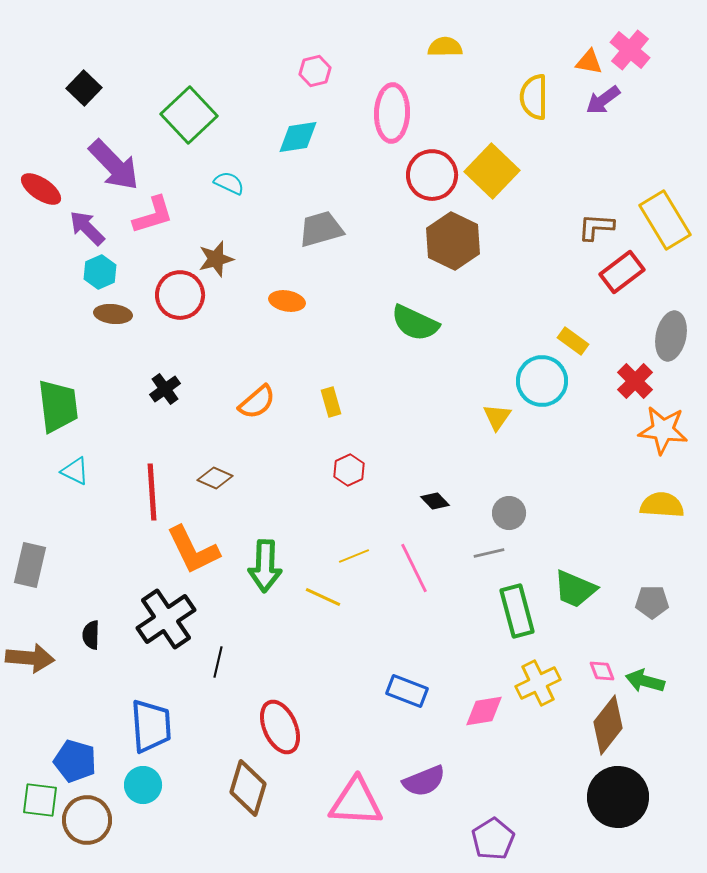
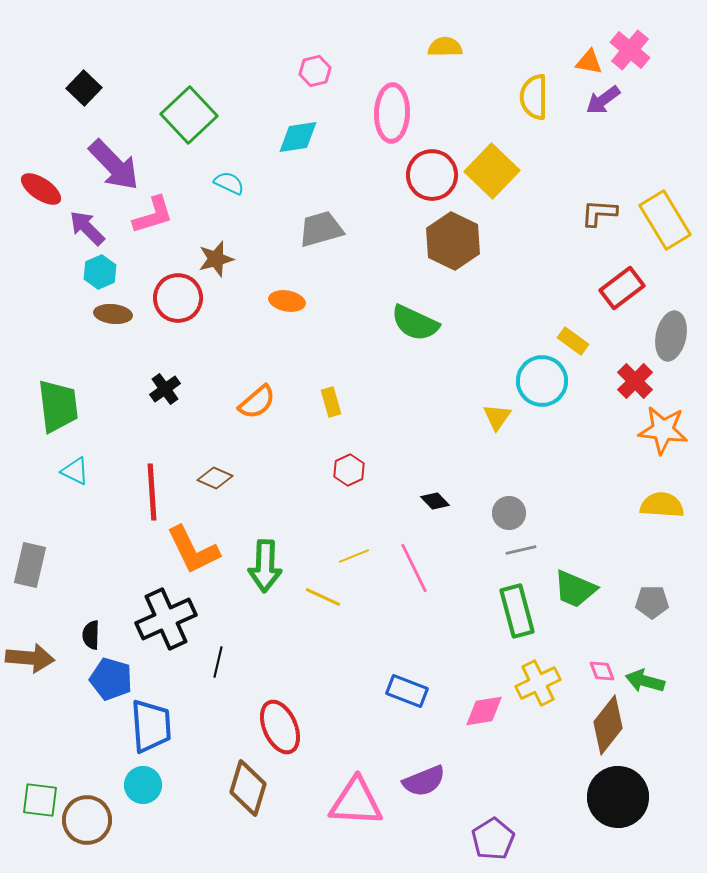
brown L-shape at (596, 227): moved 3 px right, 14 px up
red rectangle at (622, 272): moved 16 px down
red circle at (180, 295): moved 2 px left, 3 px down
gray line at (489, 553): moved 32 px right, 3 px up
black cross at (166, 619): rotated 10 degrees clockwise
blue pentagon at (75, 761): moved 36 px right, 82 px up
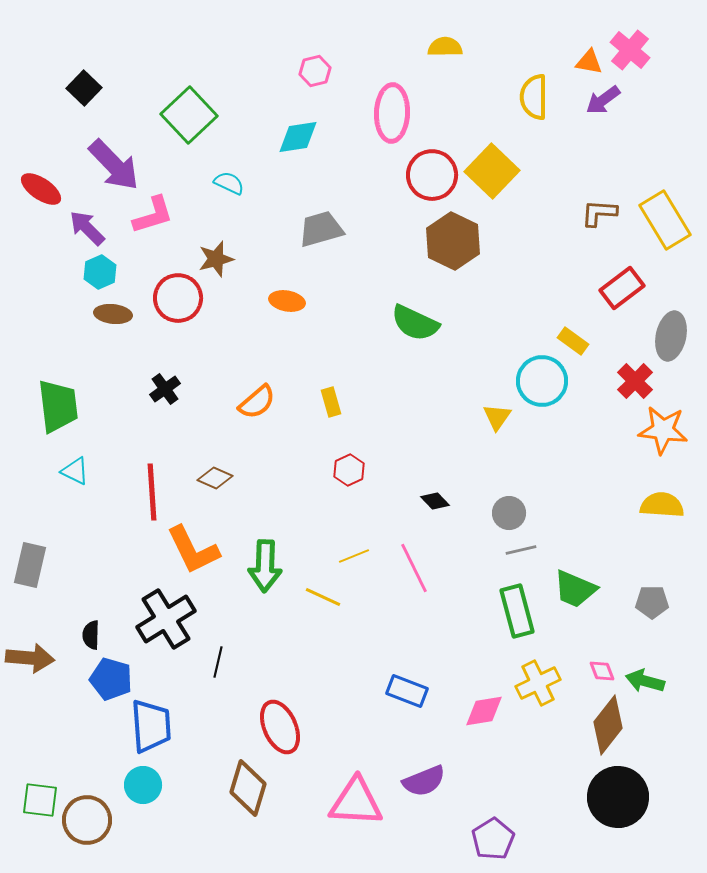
black cross at (166, 619): rotated 8 degrees counterclockwise
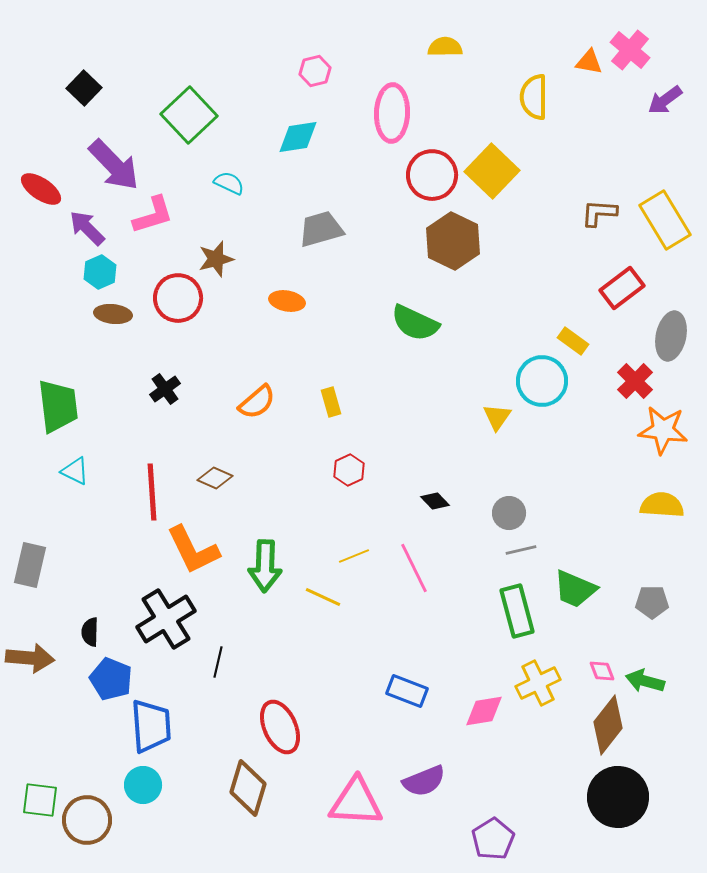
purple arrow at (603, 100): moved 62 px right
black semicircle at (91, 635): moved 1 px left, 3 px up
blue pentagon at (111, 679): rotated 6 degrees clockwise
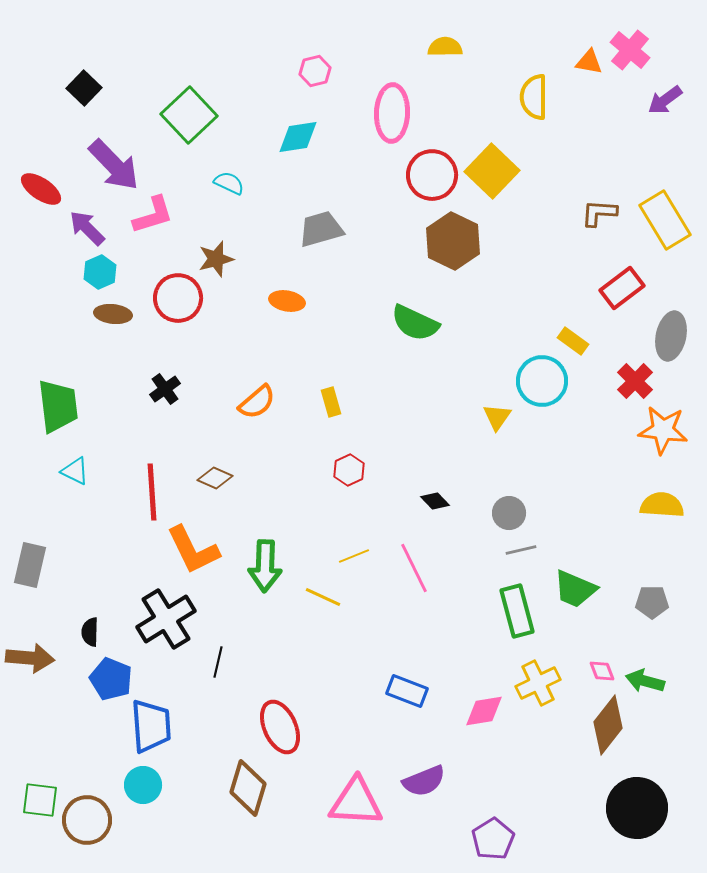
black circle at (618, 797): moved 19 px right, 11 px down
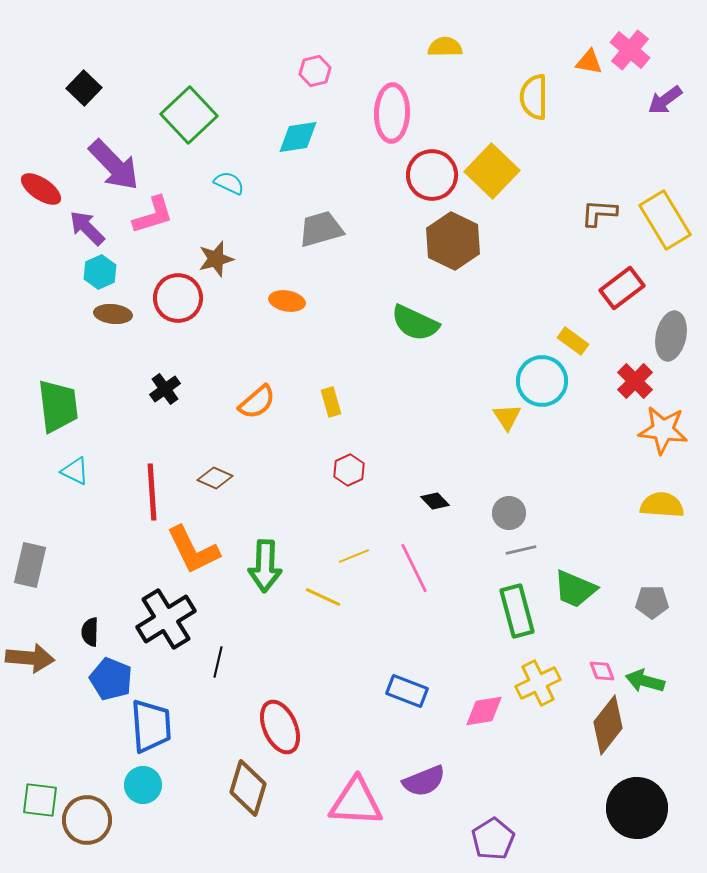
yellow triangle at (497, 417): moved 10 px right; rotated 8 degrees counterclockwise
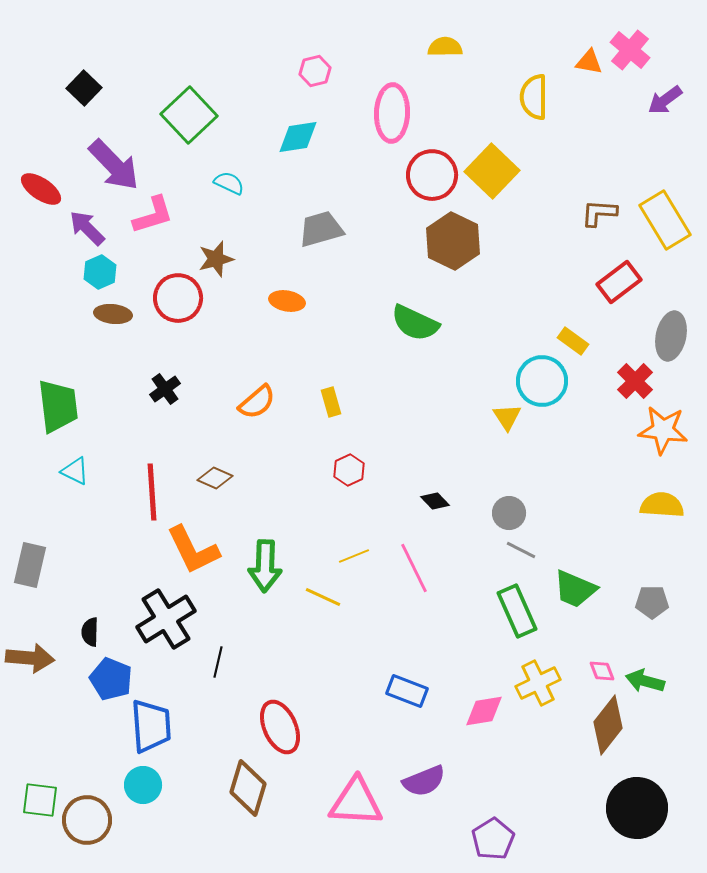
red rectangle at (622, 288): moved 3 px left, 6 px up
gray line at (521, 550): rotated 40 degrees clockwise
green rectangle at (517, 611): rotated 9 degrees counterclockwise
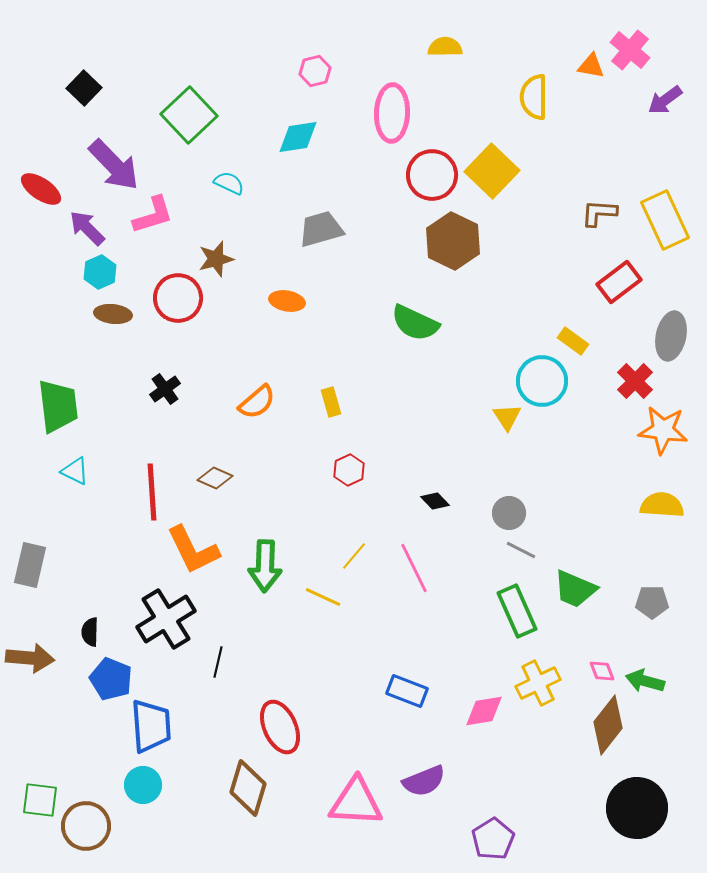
orange triangle at (589, 62): moved 2 px right, 4 px down
yellow rectangle at (665, 220): rotated 6 degrees clockwise
yellow line at (354, 556): rotated 28 degrees counterclockwise
brown circle at (87, 820): moved 1 px left, 6 px down
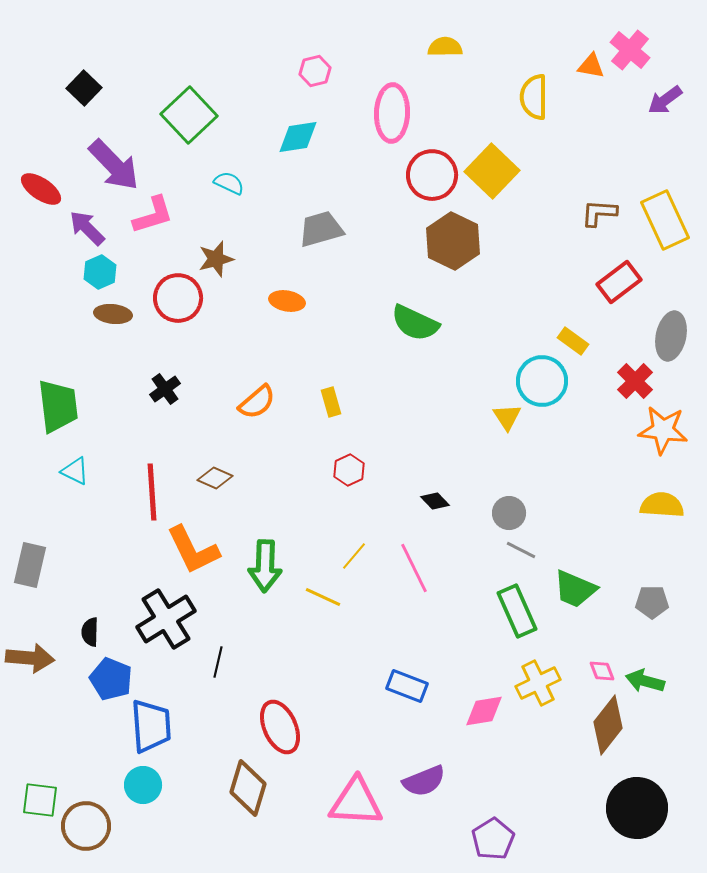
blue rectangle at (407, 691): moved 5 px up
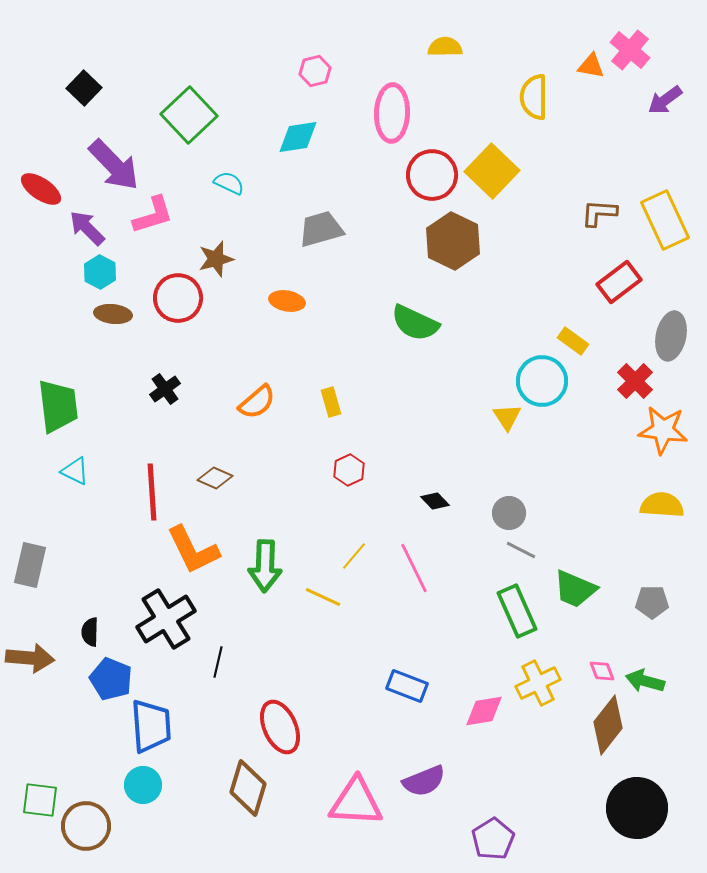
cyan hexagon at (100, 272): rotated 8 degrees counterclockwise
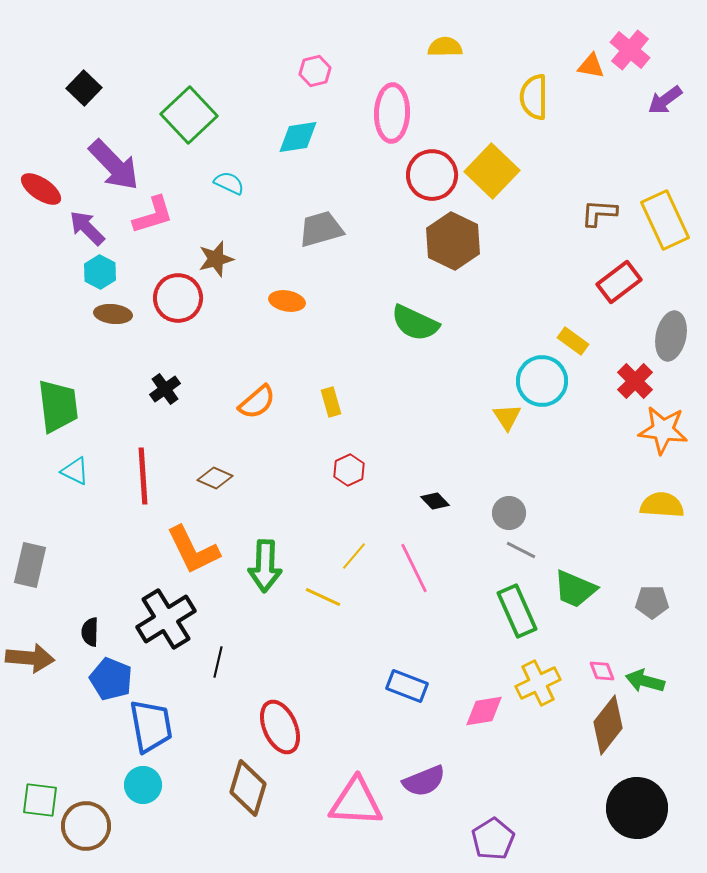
red line at (152, 492): moved 9 px left, 16 px up
blue trapezoid at (151, 726): rotated 6 degrees counterclockwise
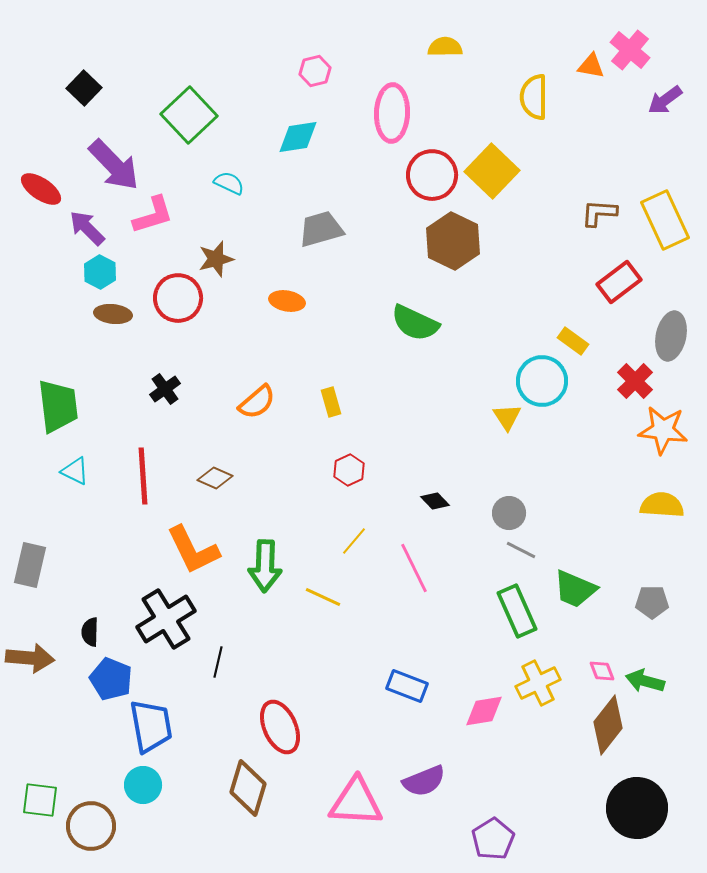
yellow line at (354, 556): moved 15 px up
brown circle at (86, 826): moved 5 px right
